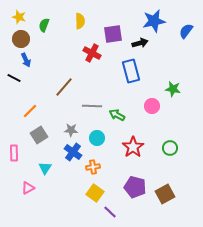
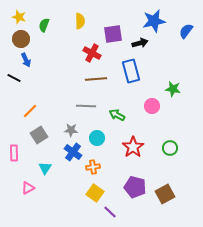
brown line: moved 32 px right, 8 px up; rotated 45 degrees clockwise
gray line: moved 6 px left
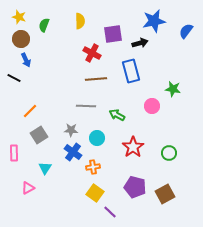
green circle: moved 1 px left, 5 px down
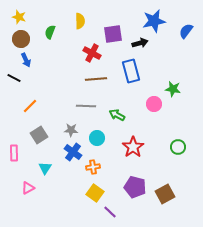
green semicircle: moved 6 px right, 7 px down
pink circle: moved 2 px right, 2 px up
orange line: moved 5 px up
green circle: moved 9 px right, 6 px up
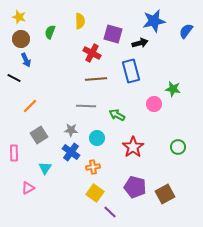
purple square: rotated 24 degrees clockwise
blue cross: moved 2 px left
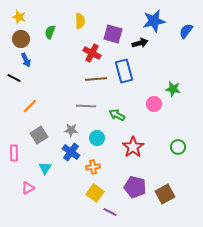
blue rectangle: moved 7 px left
purple line: rotated 16 degrees counterclockwise
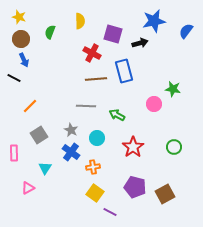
blue arrow: moved 2 px left
gray star: rotated 24 degrees clockwise
green circle: moved 4 px left
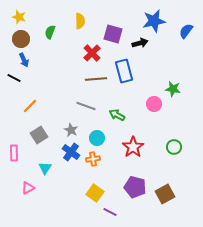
red cross: rotated 18 degrees clockwise
gray line: rotated 18 degrees clockwise
orange cross: moved 8 px up
